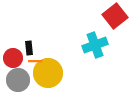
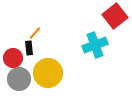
orange line: moved 28 px up; rotated 48 degrees counterclockwise
gray circle: moved 1 px right, 1 px up
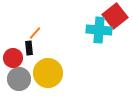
cyan cross: moved 4 px right, 15 px up; rotated 25 degrees clockwise
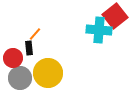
orange line: moved 1 px down
gray circle: moved 1 px right, 1 px up
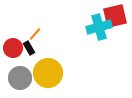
red square: rotated 25 degrees clockwise
cyan cross: moved 3 px up; rotated 20 degrees counterclockwise
black rectangle: rotated 24 degrees counterclockwise
red circle: moved 10 px up
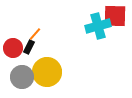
red square: rotated 15 degrees clockwise
cyan cross: moved 1 px left, 1 px up
black rectangle: moved 1 px up; rotated 56 degrees clockwise
yellow circle: moved 1 px left, 1 px up
gray circle: moved 2 px right, 1 px up
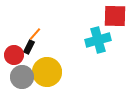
cyan cross: moved 14 px down
red circle: moved 1 px right, 7 px down
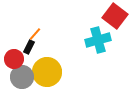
red square: rotated 35 degrees clockwise
red circle: moved 4 px down
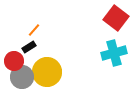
red square: moved 1 px right, 2 px down
orange line: moved 1 px left, 4 px up
cyan cross: moved 16 px right, 13 px down
black rectangle: rotated 32 degrees clockwise
red circle: moved 2 px down
